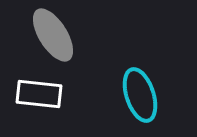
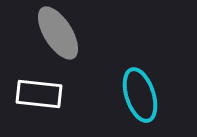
gray ellipse: moved 5 px right, 2 px up
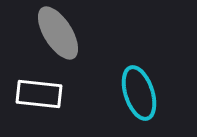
cyan ellipse: moved 1 px left, 2 px up
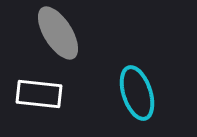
cyan ellipse: moved 2 px left
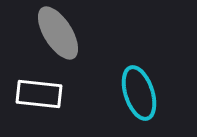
cyan ellipse: moved 2 px right
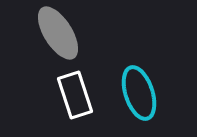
white rectangle: moved 36 px right, 1 px down; rotated 66 degrees clockwise
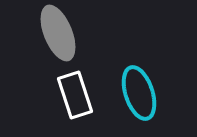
gray ellipse: rotated 10 degrees clockwise
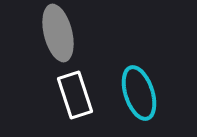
gray ellipse: rotated 8 degrees clockwise
